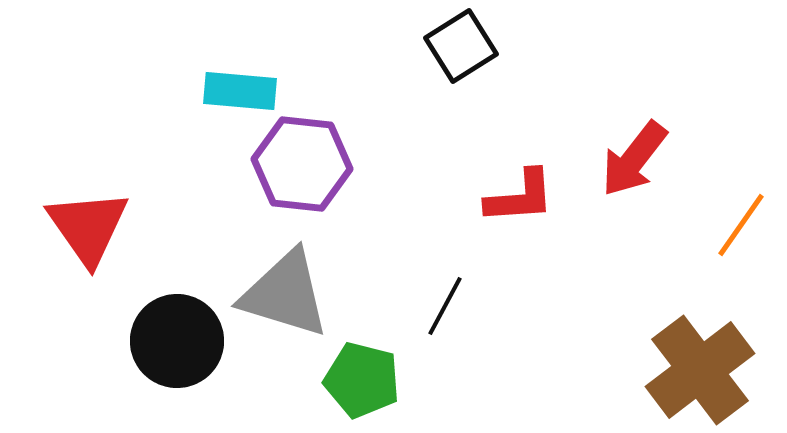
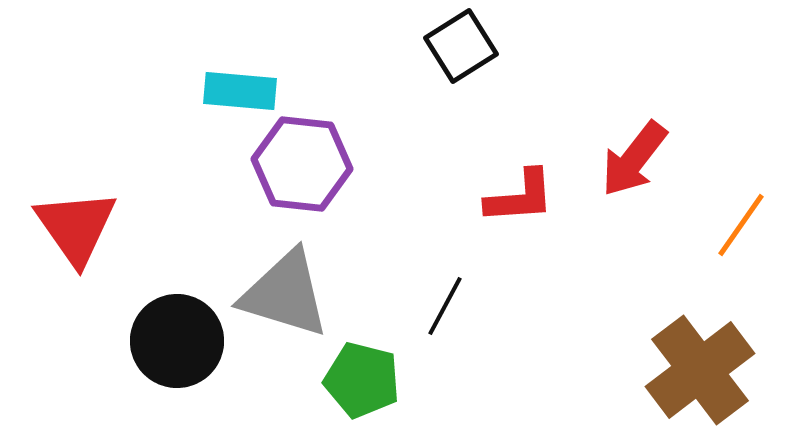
red triangle: moved 12 px left
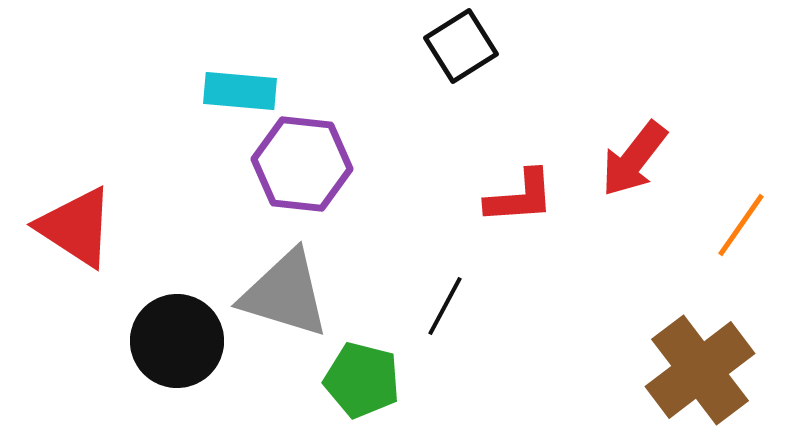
red triangle: rotated 22 degrees counterclockwise
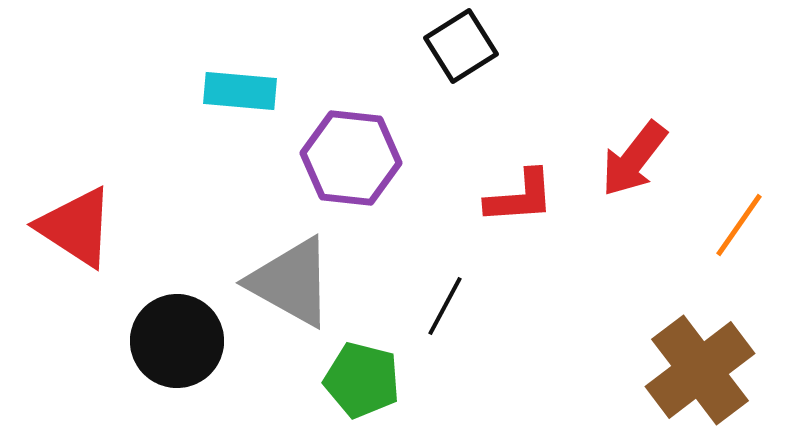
purple hexagon: moved 49 px right, 6 px up
orange line: moved 2 px left
gray triangle: moved 6 px right, 12 px up; rotated 12 degrees clockwise
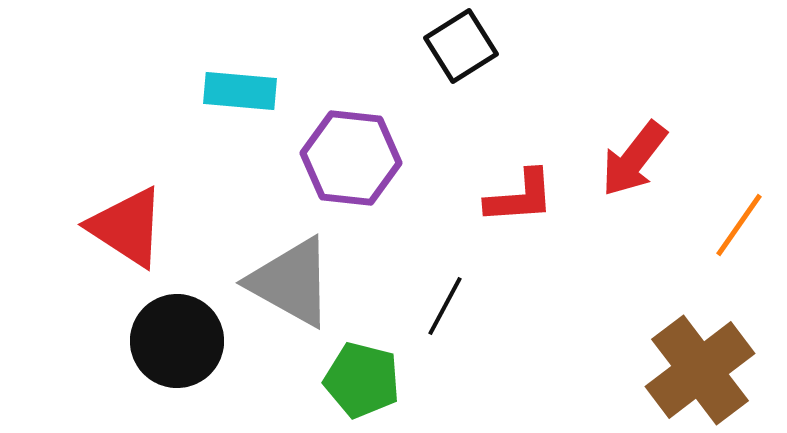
red triangle: moved 51 px right
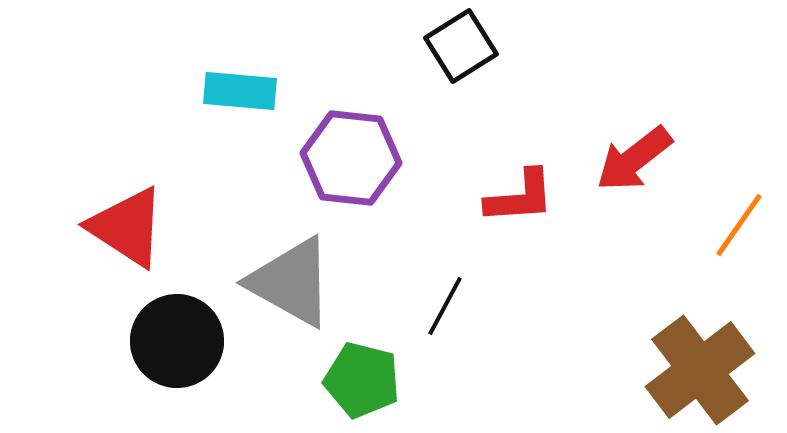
red arrow: rotated 14 degrees clockwise
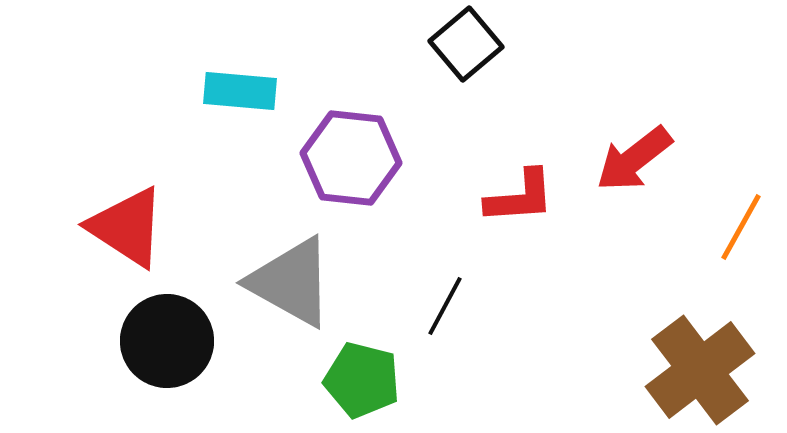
black square: moved 5 px right, 2 px up; rotated 8 degrees counterclockwise
orange line: moved 2 px right, 2 px down; rotated 6 degrees counterclockwise
black circle: moved 10 px left
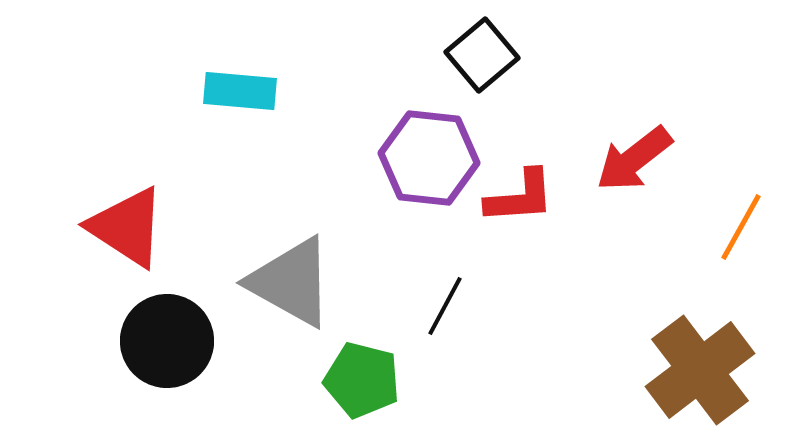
black square: moved 16 px right, 11 px down
purple hexagon: moved 78 px right
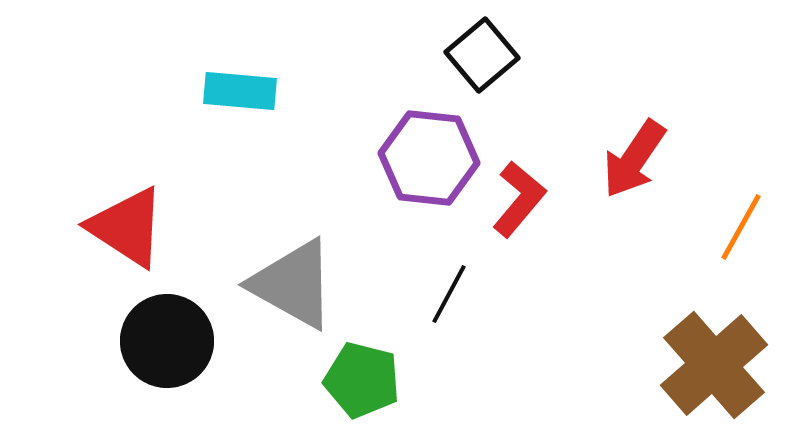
red arrow: rotated 18 degrees counterclockwise
red L-shape: moved 1 px left, 2 px down; rotated 46 degrees counterclockwise
gray triangle: moved 2 px right, 2 px down
black line: moved 4 px right, 12 px up
brown cross: moved 14 px right, 5 px up; rotated 4 degrees counterclockwise
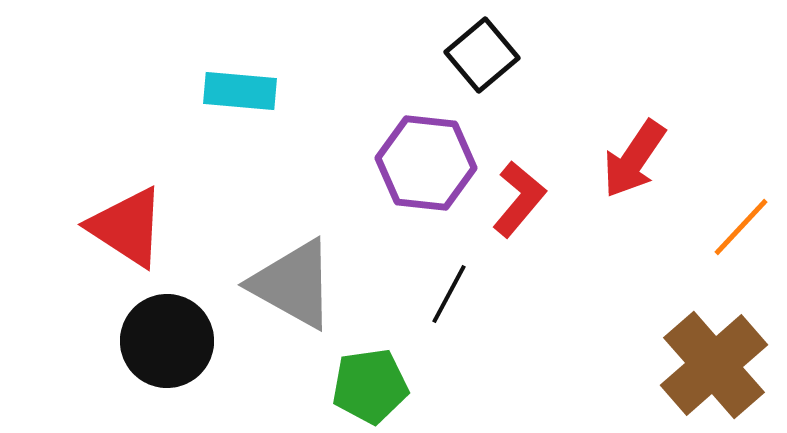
purple hexagon: moved 3 px left, 5 px down
orange line: rotated 14 degrees clockwise
green pentagon: moved 8 px right, 6 px down; rotated 22 degrees counterclockwise
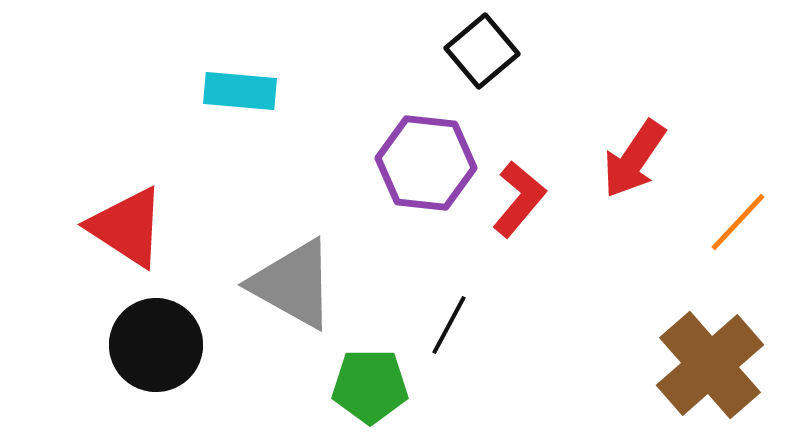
black square: moved 4 px up
orange line: moved 3 px left, 5 px up
black line: moved 31 px down
black circle: moved 11 px left, 4 px down
brown cross: moved 4 px left
green pentagon: rotated 8 degrees clockwise
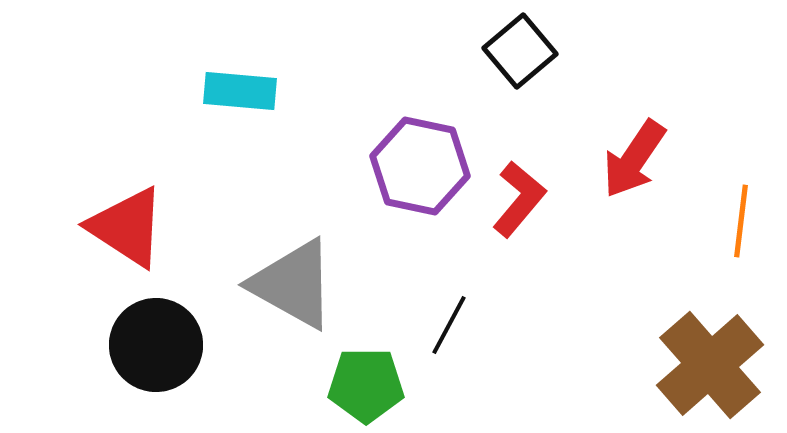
black square: moved 38 px right
purple hexagon: moved 6 px left, 3 px down; rotated 6 degrees clockwise
orange line: moved 3 px right, 1 px up; rotated 36 degrees counterclockwise
green pentagon: moved 4 px left, 1 px up
